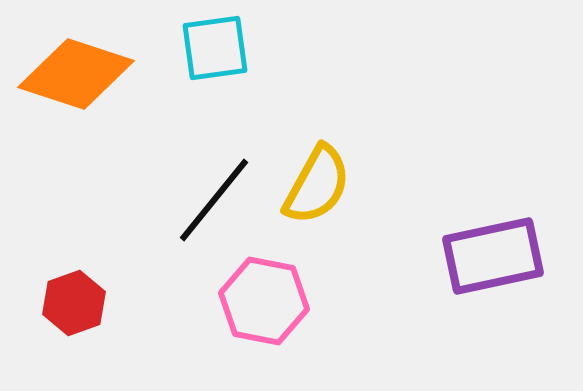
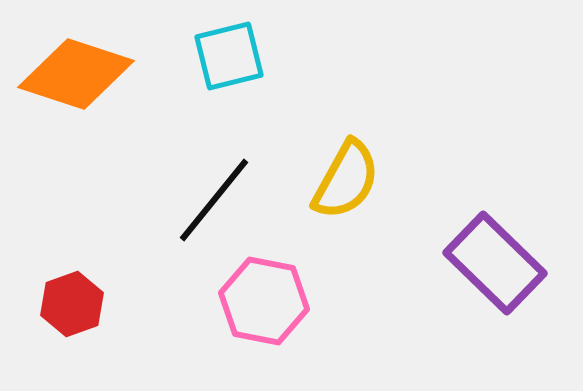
cyan square: moved 14 px right, 8 px down; rotated 6 degrees counterclockwise
yellow semicircle: moved 29 px right, 5 px up
purple rectangle: moved 2 px right, 7 px down; rotated 56 degrees clockwise
red hexagon: moved 2 px left, 1 px down
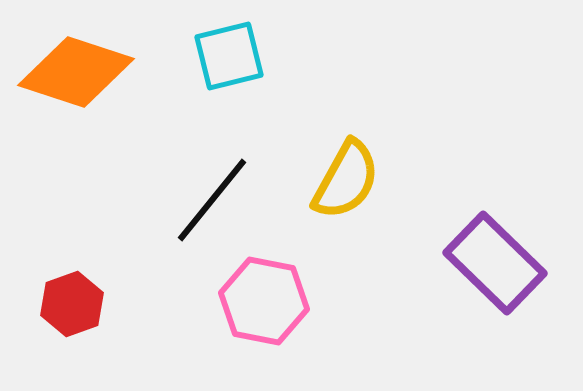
orange diamond: moved 2 px up
black line: moved 2 px left
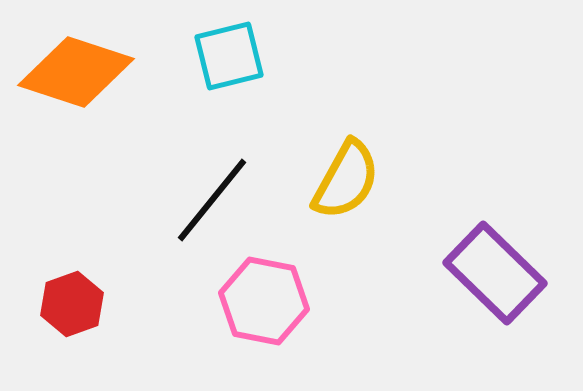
purple rectangle: moved 10 px down
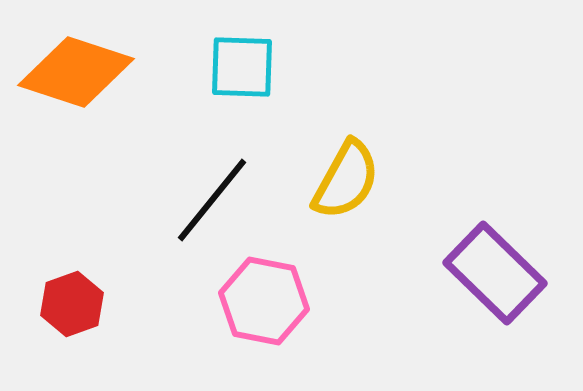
cyan square: moved 13 px right, 11 px down; rotated 16 degrees clockwise
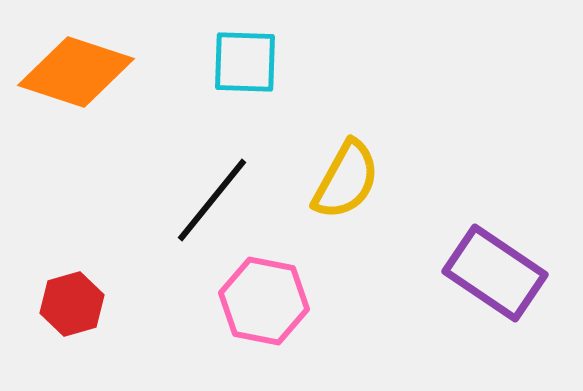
cyan square: moved 3 px right, 5 px up
purple rectangle: rotated 10 degrees counterclockwise
red hexagon: rotated 4 degrees clockwise
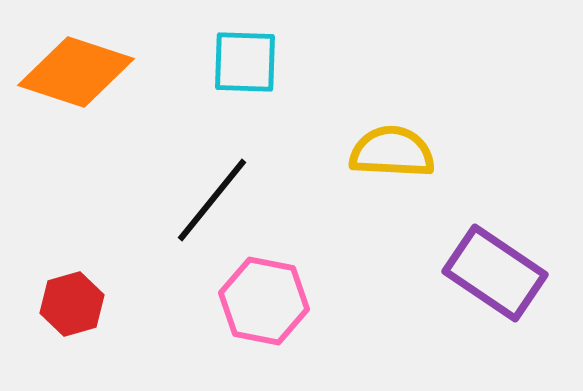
yellow semicircle: moved 46 px right, 28 px up; rotated 116 degrees counterclockwise
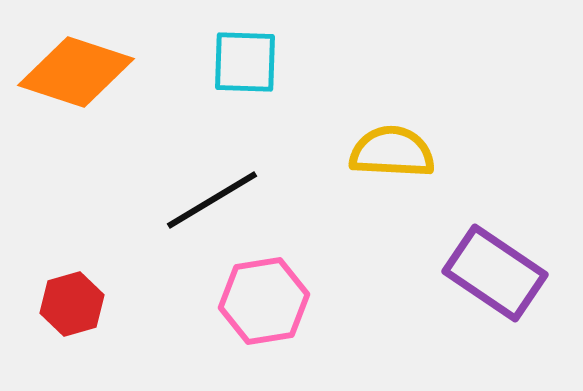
black line: rotated 20 degrees clockwise
pink hexagon: rotated 20 degrees counterclockwise
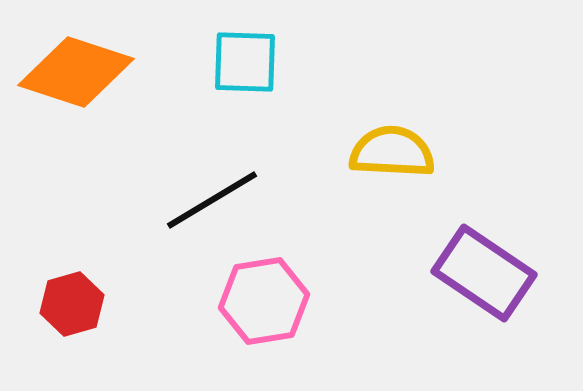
purple rectangle: moved 11 px left
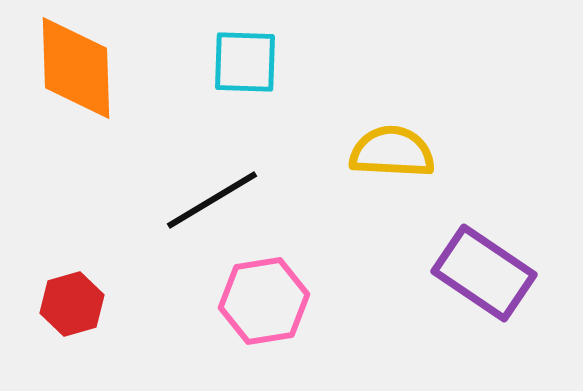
orange diamond: moved 4 px up; rotated 70 degrees clockwise
